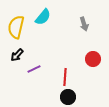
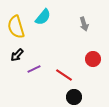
yellow semicircle: rotated 30 degrees counterclockwise
red line: moved 1 px left, 2 px up; rotated 60 degrees counterclockwise
black circle: moved 6 px right
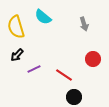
cyan semicircle: rotated 90 degrees clockwise
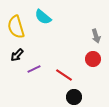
gray arrow: moved 12 px right, 12 px down
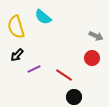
gray arrow: rotated 48 degrees counterclockwise
red circle: moved 1 px left, 1 px up
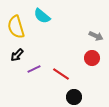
cyan semicircle: moved 1 px left, 1 px up
red line: moved 3 px left, 1 px up
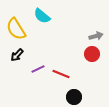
yellow semicircle: moved 2 px down; rotated 15 degrees counterclockwise
gray arrow: rotated 40 degrees counterclockwise
red circle: moved 4 px up
purple line: moved 4 px right
red line: rotated 12 degrees counterclockwise
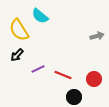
cyan semicircle: moved 2 px left
yellow semicircle: moved 3 px right, 1 px down
gray arrow: moved 1 px right
red circle: moved 2 px right, 25 px down
red line: moved 2 px right, 1 px down
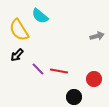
purple line: rotated 72 degrees clockwise
red line: moved 4 px left, 4 px up; rotated 12 degrees counterclockwise
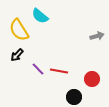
red circle: moved 2 px left
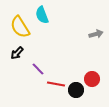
cyan semicircle: moved 2 px right, 1 px up; rotated 30 degrees clockwise
yellow semicircle: moved 1 px right, 3 px up
gray arrow: moved 1 px left, 2 px up
black arrow: moved 2 px up
red line: moved 3 px left, 13 px down
black circle: moved 2 px right, 7 px up
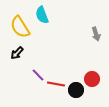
gray arrow: rotated 88 degrees clockwise
purple line: moved 6 px down
